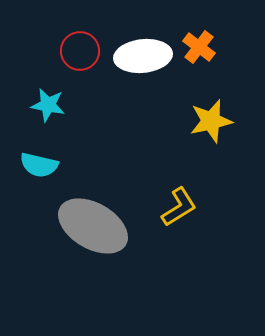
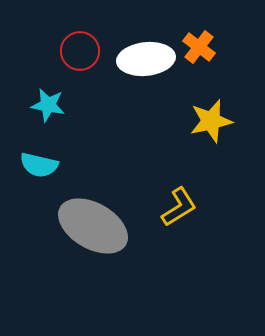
white ellipse: moved 3 px right, 3 px down
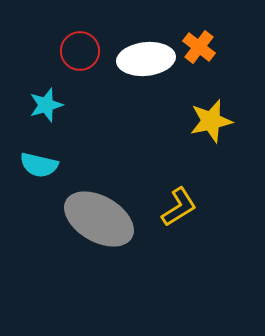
cyan star: moved 2 px left; rotated 28 degrees counterclockwise
gray ellipse: moved 6 px right, 7 px up
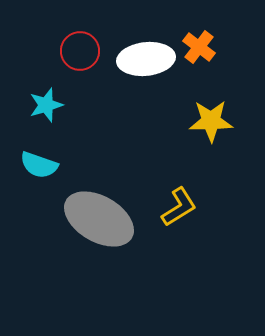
yellow star: rotated 12 degrees clockwise
cyan semicircle: rotated 6 degrees clockwise
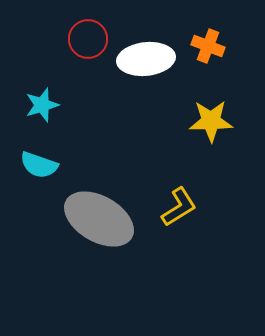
orange cross: moved 9 px right, 1 px up; rotated 16 degrees counterclockwise
red circle: moved 8 px right, 12 px up
cyan star: moved 4 px left
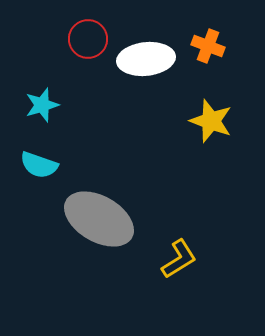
yellow star: rotated 21 degrees clockwise
yellow L-shape: moved 52 px down
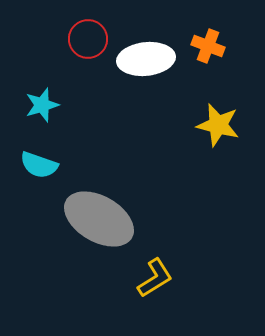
yellow star: moved 7 px right, 4 px down; rotated 6 degrees counterclockwise
yellow L-shape: moved 24 px left, 19 px down
